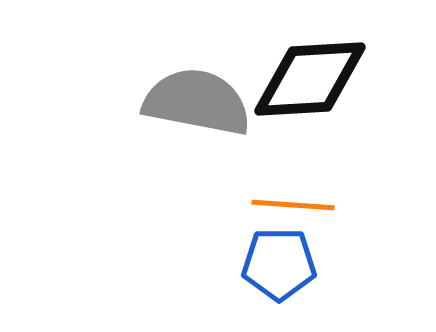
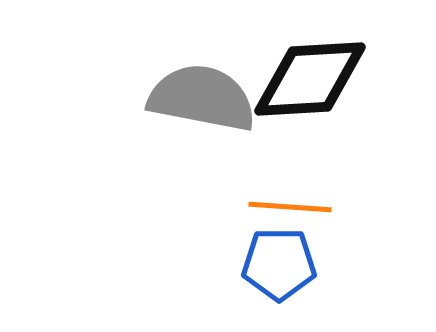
gray semicircle: moved 5 px right, 4 px up
orange line: moved 3 px left, 2 px down
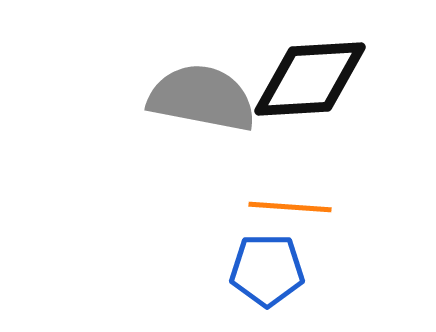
blue pentagon: moved 12 px left, 6 px down
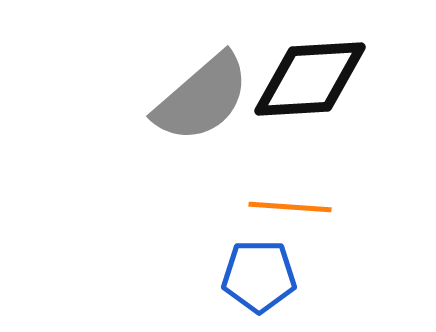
gray semicircle: rotated 128 degrees clockwise
blue pentagon: moved 8 px left, 6 px down
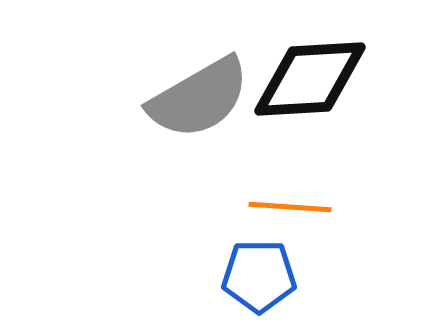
gray semicircle: moved 3 px left; rotated 11 degrees clockwise
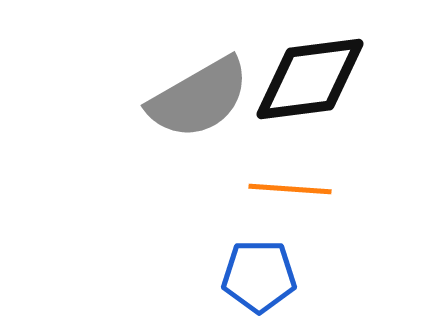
black diamond: rotated 4 degrees counterclockwise
orange line: moved 18 px up
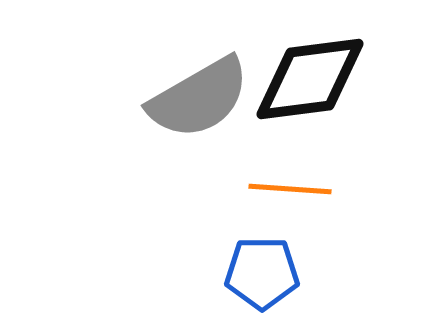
blue pentagon: moved 3 px right, 3 px up
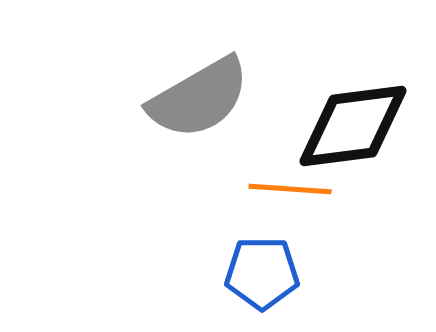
black diamond: moved 43 px right, 47 px down
